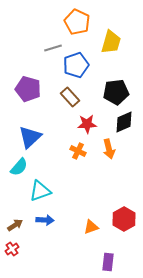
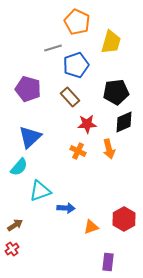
blue arrow: moved 21 px right, 12 px up
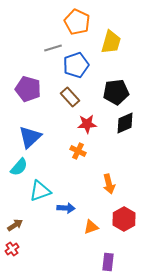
black diamond: moved 1 px right, 1 px down
orange arrow: moved 35 px down
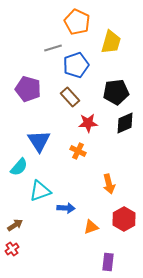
red star: moved 1 px right, 1 px up
blue triangle: moved 9 px right, 4 px down; rotated 20 degrees counterclockwise
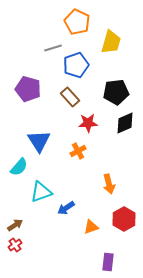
orange cross: rotated 35 degrees clockwise
cyan triangle: moved 1 px right, 1 px down
blue arrow: rotated 144 degrees clockwise
red cross: moved 3 px right, 4 px up
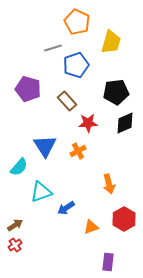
brown rectangle: moved 3 px left, 4 px down
blue triangle: moved 6 px right, 5 px down
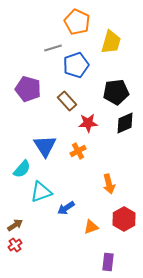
cyan semicircle: moved 3 px right, 2 px down
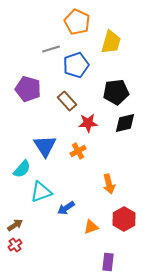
gray line: moved 2 px left, 1 px down
black diamond: rotated 10 degrees clockwise
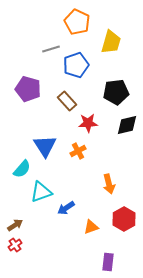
black diamond: moved 2 px right, 2 px down
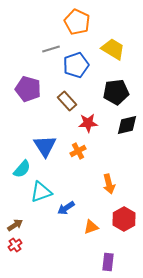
yellow trapezoid: moved 2 px right, 7 px down; rotated 75 degrees counterclockwise
